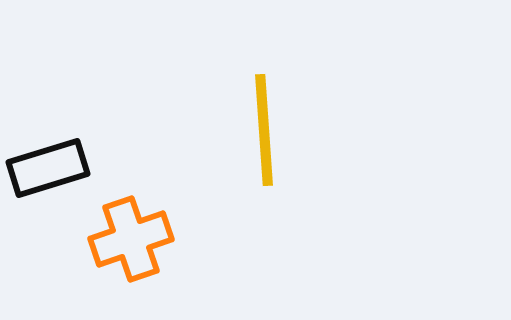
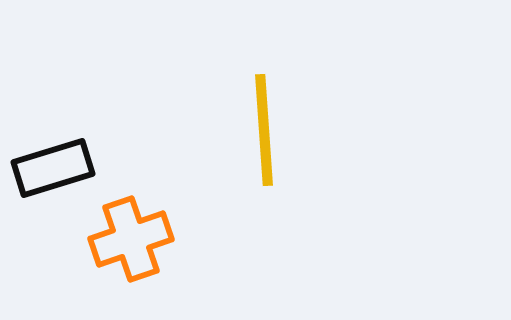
black rectangle: moved 5 px right
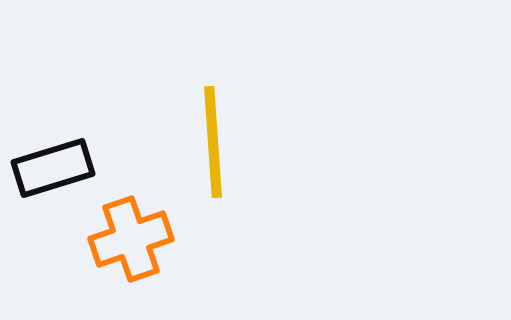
yellow line: moved 51 px left, 12 px down
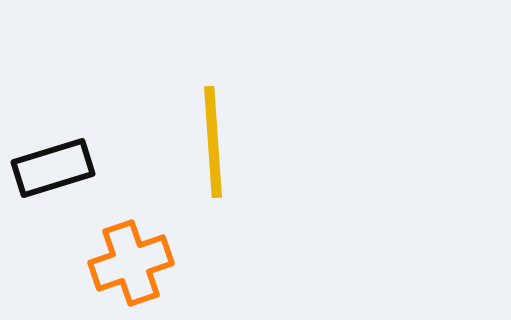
orange cross: moved 24 px down
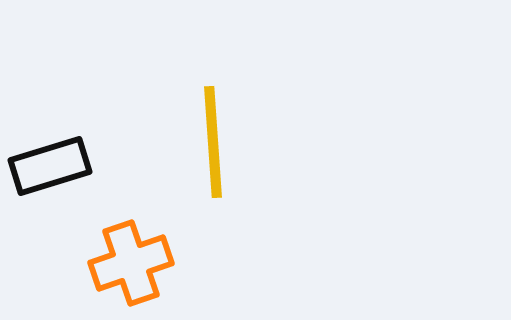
black rectangle: moved 3 px left, 2 px up
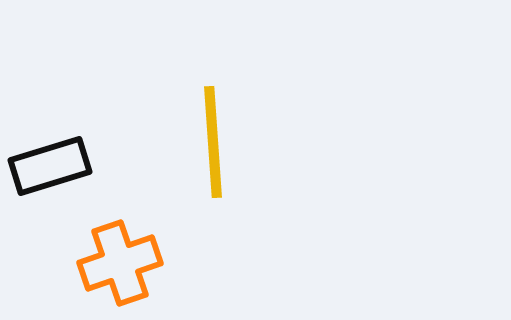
orange cross: moved 11 px left
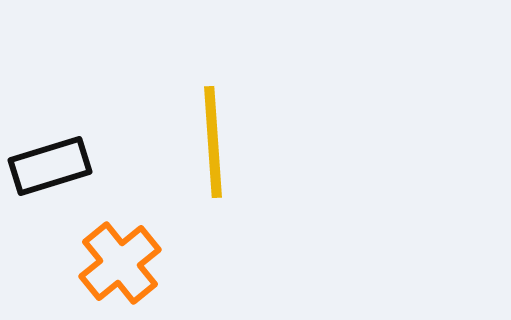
orange cross: rotated 20 degrees counterclockwise
